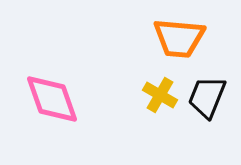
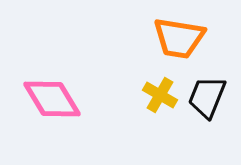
orange trapezoid: rotated 4 degrees clockwise
pink diamond: rotated 12 degrees counterclockwise
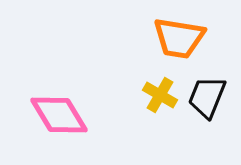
pink diamond: moved 7 px right, 16 px down
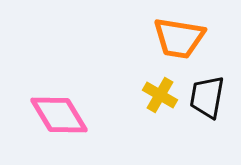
black trapezoid: rotated 12 degrees counterclockwise
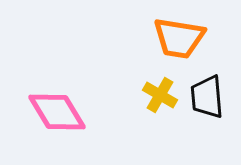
black trapezoid: rotated 15 degrees counterclockwise
pink diamond: moved 2 px left, 3 px up
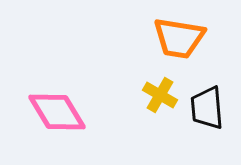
black trapezoid: moved 11 px down
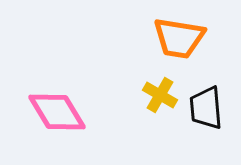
black trapezoid: moved 1 px left
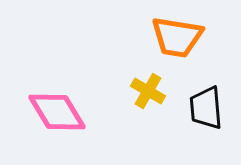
orange trapezoid: moved 2 px left, 1 px up
yellow cross: moved 12 px left, 4 px up
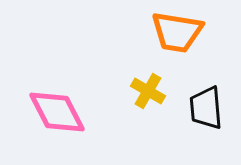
orange trapezoid: moved 5 px up
pink diamond: rotated 4 degrees clockwise
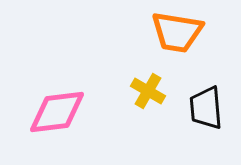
pink diamond: rotated 70 degrees counterclockwise
